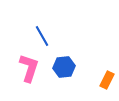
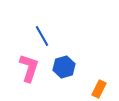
blue hexagon: rotated 10 degrees counterclockwise
orange rectangle: moved 8 px left, 9 px down
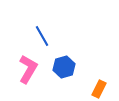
pink L-shape: moved 1 px left, 1 px down; rotated 12 degrees clockwise
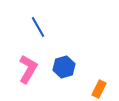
blue line: moved 4 px left, 9 px up
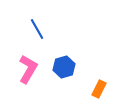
blue line: moved 1 px left, 2 px down
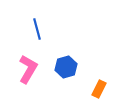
blue line: rotated 15 degrees clockwise
blue hexagon: moved 2 px right
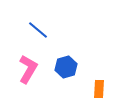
blue line: moved 1 px right, 1 px down; rotated 35 degrees counterclockwise
orange rectangle: rotated 24 degrees counterclockwise
